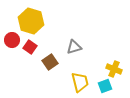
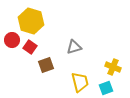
brown square: moved 4 px left, 3 px down; rotated 14 degrees clockwise
yellow cross: moved 1 px left, 2 px up
cyan square: moved 1 px right, 2 px down
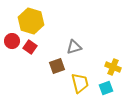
red circle: moved 1 px down
brown square: moved 11 px right, 1 px down
yellow trapezoid: moved 1 px down
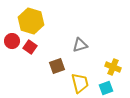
gray triangle: moved 6 px right, 2 px up
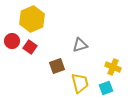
yellow hexagon: moved 1 px right, 2 px up; rotated 20 degrees clockwise
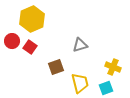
brown square: moved 1 px left, 1 px down
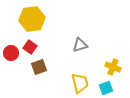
yellow hexagon: rotated 15 degrees clockwise
red circle: moved 1 px left, 12 px down
brown square: moved 17 px left
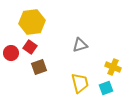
yellow hexagon: moved 3 px down
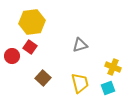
red circle: moved 1 px right, 3 px down
brown square: moved 4 px right, 11 px down; rotated 28 degrees counterclockwise
cyan square: moved 2 px right
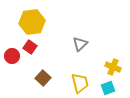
gray triangle: moved 1 px up; rotated 28 degrees counterclockwise
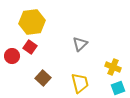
cyan square: moved 10 px right
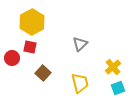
yellow hexagon: rotated 20 degrees counterclockwise
red square: rotated 24 degrees counterclockwise
red circle: moved 2 px down
yellow cross: rotated 28 degrees clockwise
brown square: moved 5 px up
